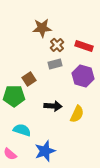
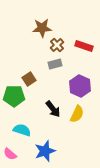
purple hexagon: moved 3 px left, 10 px down; rotated 10 degrees clockwise
black arrow: moved 3 px down; rotated 48 degrees clockwise
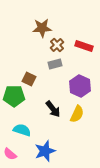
brown square: rotated 32 degrees counterclockwise
